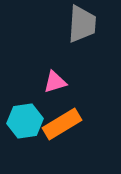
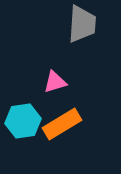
cyan hexagon: moved 2 px left
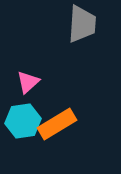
pink triangle: moved 27 px left; rotated 25 degrees counterclockwise
orange rectangle: moved 5 px left
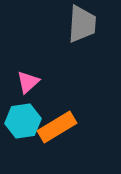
orange rectangle: moved 3 px down
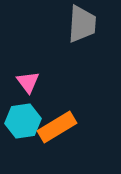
pink triangle: rotated 25 degrees counterclockwise
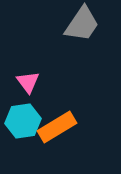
gray trapezoid: rotated 30 degrees clockwise
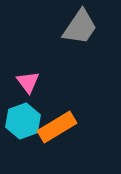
gray trapezoid: moved 2 px left, 3 px down
cyan hexagon: rotated 12 degrees counterclockwise
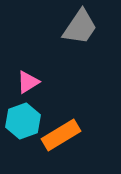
pink triangle: rotated 35 degrees clockwise
orange rectangle: moved 4 px right, 8 px down
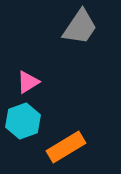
orange rectangle: moved 5 px right, 12 px down
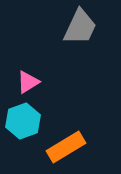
gray trapezoid: rotated 9 degrees counterclockwise
